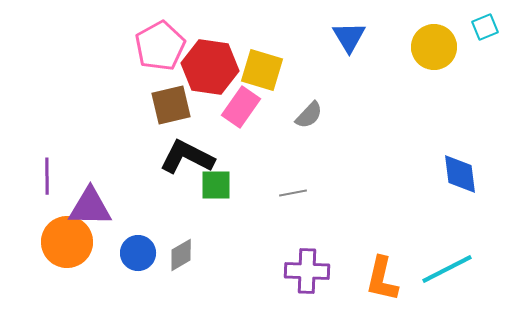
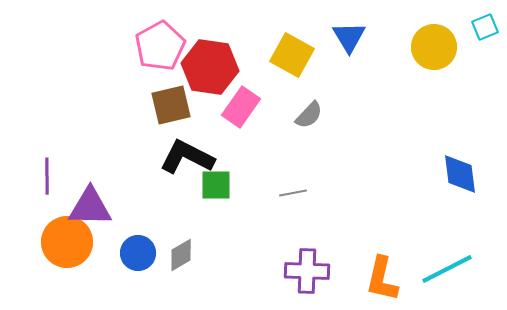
yellow square: moved 30 px right, 15 px up; rotated 12 degrees clockwise
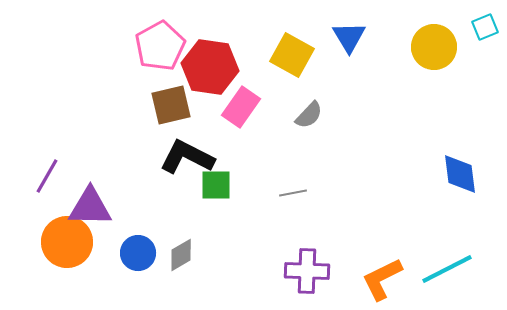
purple line: rotated 30 degrees clockwise
orange L-shape: rotated 51 degrees clockwise
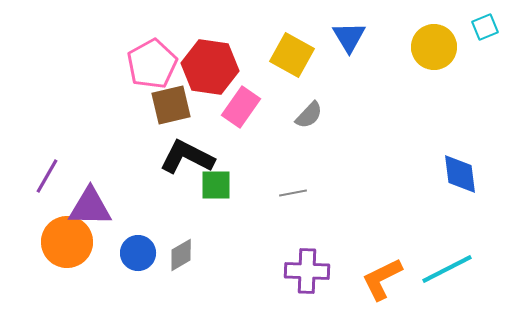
pink pentagon: moved 8 px left, 18 px down
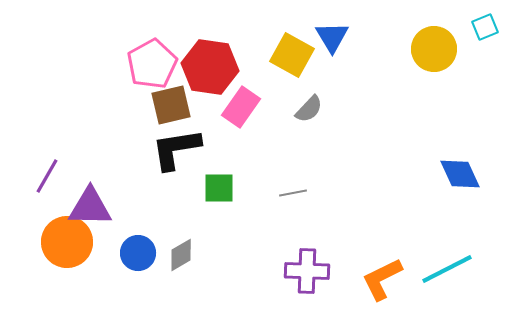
blue triangle: moved 17 px left
yellow circle: moved 2 px down
gray semicircle: moved 6 px up
black L-shape: moved 11 px left, 8 px up; rotated 36 degrees counterclockwise
blue diamond: rotated 18 degrees counterclockwise
green square: moved 3 px right, 3 px down
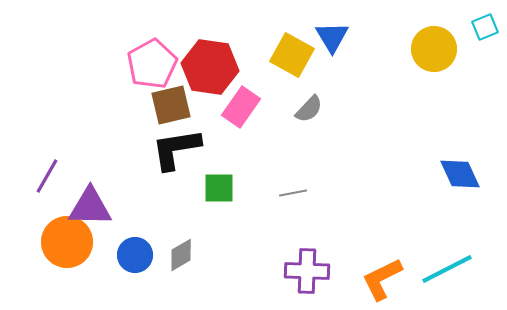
blue circle: moved 3 px left, 2 px down
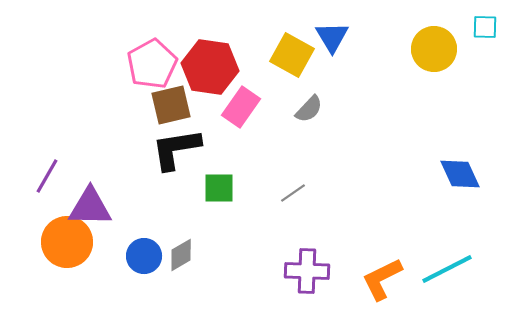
cyan square: rotated 24 degrees clockwise
gray line: rotated 24 degrees counterclockwise
blue circle: moved 9 px right, 1 px down
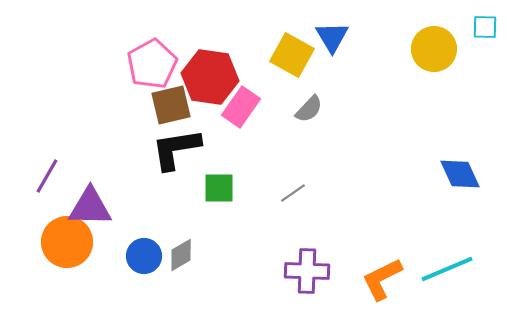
red hexagon: moved 10 px down
cyan line: rotated 4 degrees clockwise
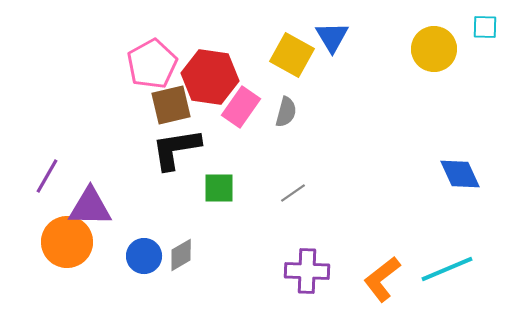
gray semicircle: moved 23 px left, 3 px down; rotated 28 degrees counterclockwise
orange L-shape: rotated 12 degrees counterclockwise
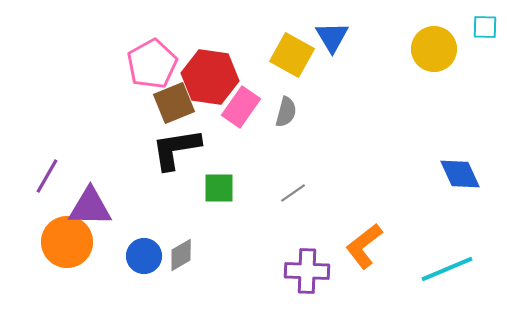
brown square: moved 3 px right, 2 px up; rotated 9 degrees counterclockwise
orange L-shape: moved 18 px left, 33 px up
